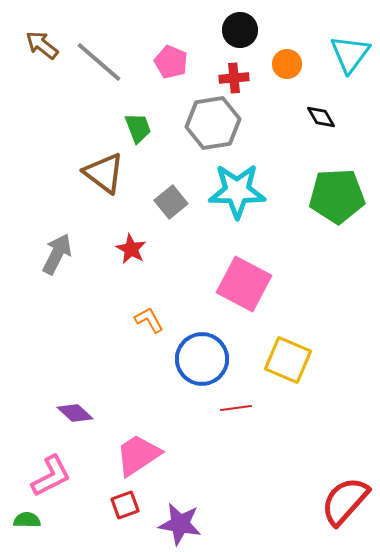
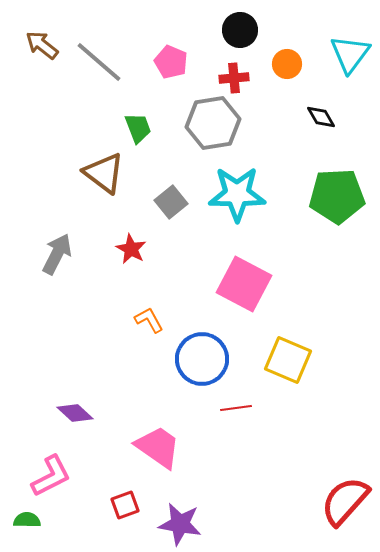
cyan star: moved 3 px down
pink trapezoid: moved 20 px right, 8 px up; rotated 69 degrees clockwise
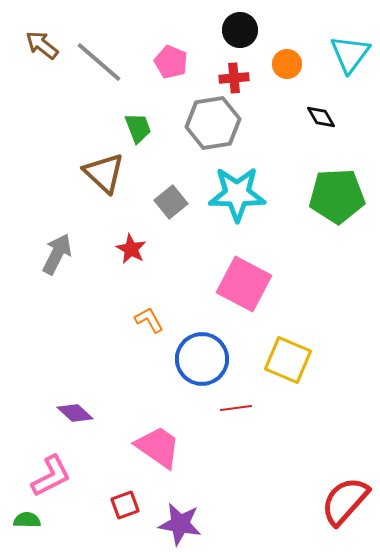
brown triangle: rotated 6 degrees clockwise
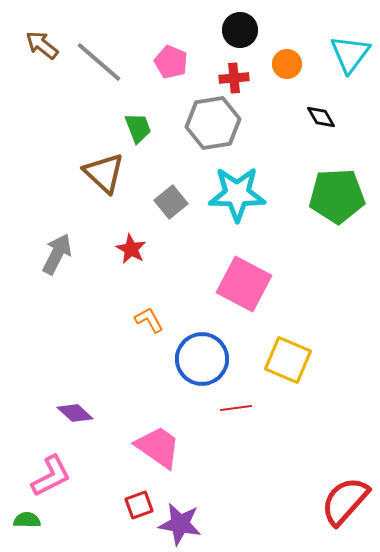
red square: moved 14 px right
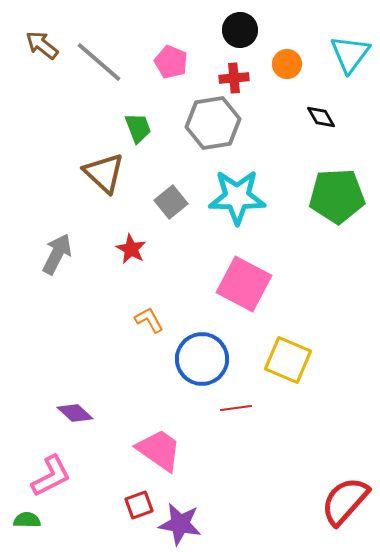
cyan star: moved 3 px down
pink trapezoid: moved 1 px right, 3 px down
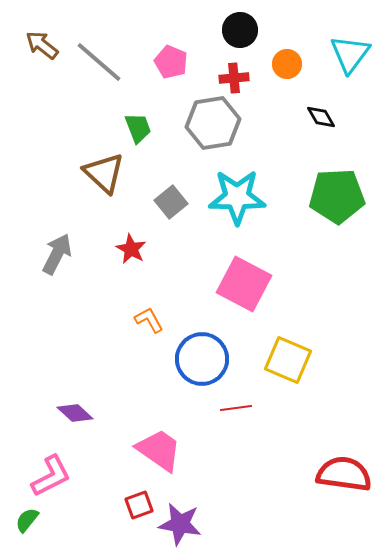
red semicircle: moved 1 px left, 27 px up; rotated 56 degrees clockwise
green semicircle: rotated 52 degrees counterclockwise
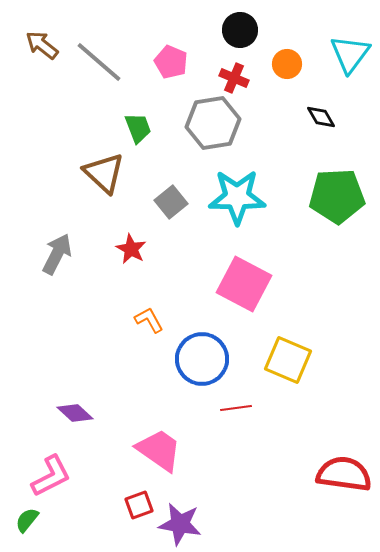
red cross: rotated 28 degrees clockwise
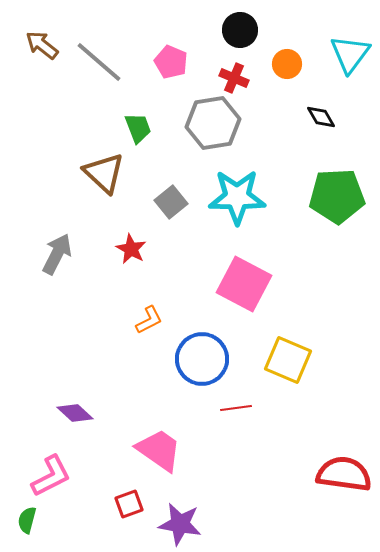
orange L-shape: rotated 92 degrees clockwise
red square: moved 10 px left, 1 px up
green semicircle: rotated 24 degrees counterclockwise
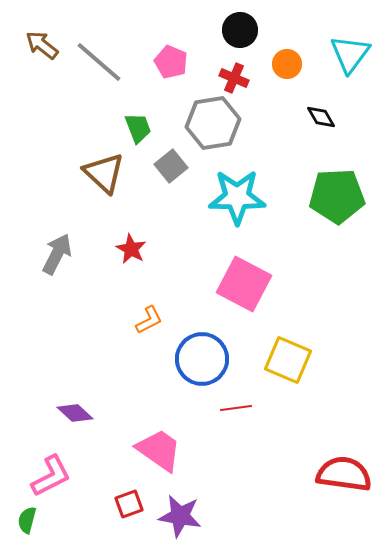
gray square: moved 36 px up
purple star: moved 8 px up
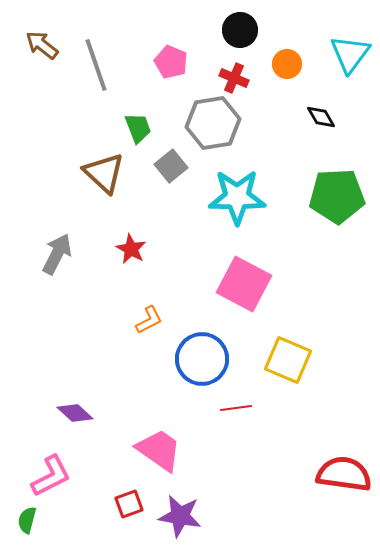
gray line: moved 3 px left, 3 px down; rotated 30 degrees clockwise
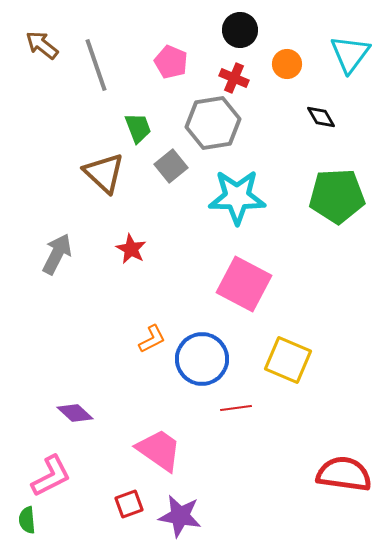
orange L-shape: moved 3 px right, 19 px down
green semicircle: rotated 20 degrees counterclockwise
